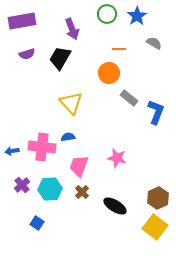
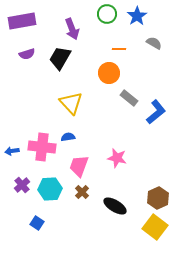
blue L-shape: rotated 30 degrees clockwise
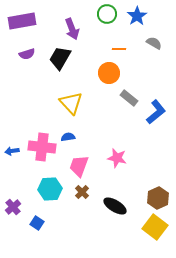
purple cross: moved 9 px left, 22 px down
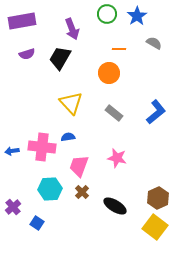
gray rectangle: moved 15 px left, 15 px down
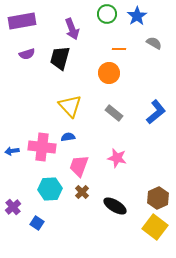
black trapezoid: rotated 15 degrees counterclockwise
yellow triangle: moved 1 px left, 3 px down
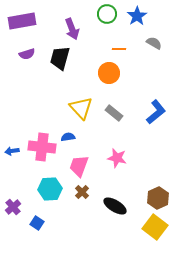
yellow triangle: moved 11 px right, 2 px down
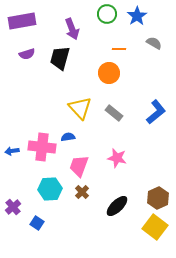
yellow triangle: moved 1 px left
black ellipse: moved 2 px right; rotated 75 degrees counterclockwise
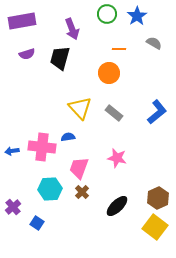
blue L-shape: moved 1 px right
pink trapezoid: moved 2 px down
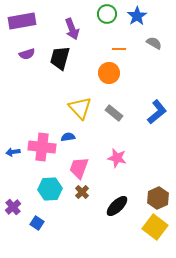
blue arrow: moved 1 px right, 1 px down
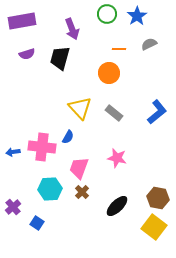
gray semicircle: moved 5 px left, 1 px down; rotated 56 degrees counterclockwise
blue semicircle: rotated 128 degrees clockwise
brown hexagon: rotated 25 degrees counterclockwise
yellow square: moved 1 px left
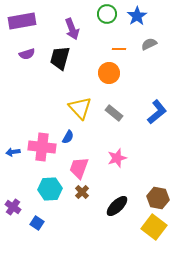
pink star: rotated 30 degrees counterclockwise
purple cross: rotated 14 degrees counterclockwise
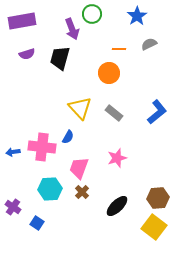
green circle: moved 15 px left
brown hexagon: rotated 15 degrees counterclockwise
